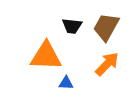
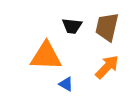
brown trapezoid: moved 1 px right; rotated 16 degrees counterclockwise
orange arrow: moved 3 px down
blue triangle: moved 1 px down; rotated 28 degrees clockwise
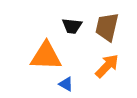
orange arrow: moved 1 px up
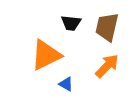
black trapezoid: moved 1 px left, 3 px up
orange triangle: moved 1 px up; rotated 28 degrees counterclockwise
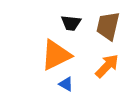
brown trapezoid: moved 1 px right, 1 px up
orange triangle: moved 10 px right
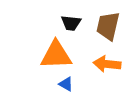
orange triangle: rotated 24 degrees clockwise
orange arrow: moved 2 px up; rotated 128 degrees counterclockwise
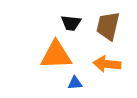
blue triangle: moved 9 px right, 1 px up; rotated 35 degrees counterclockwise
